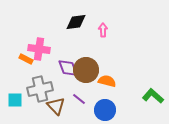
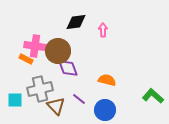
pink cross: moved 4 px left, 3 px up
brown circle: moved 28 px left, 19 px up
orange semicircle: moved 1 px up
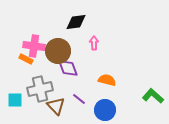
pink arrow: moved 9 px left, 13 px down
pink cross: moved 1 px left
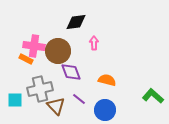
purple diamond: moved 3 px right, 4 px down
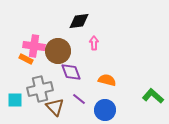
black diamond: moved 3 px right, 1 px up
brown triangle: moved 1 px left, 1 px down
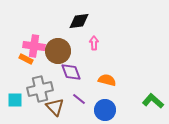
green L-shape: moved 5 px down
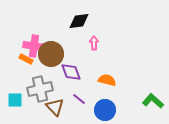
brown circle: moved 7 px left, 3 px down
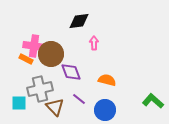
cyan square: moved 4 px right, 3 px down
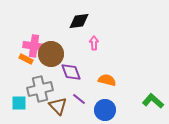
brown triangle: moved 3 px right, 1 px up
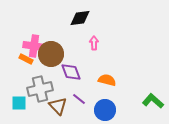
black diamond: moved 1 px right, 3 px up
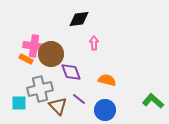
black diamond: moved 1 px left, 1 px down
